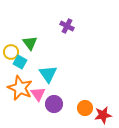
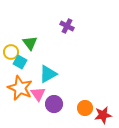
cyan triangle: rotated 36 degrees clockwise
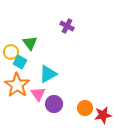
orange star: moved 3 px left, 3 px up; rotated 10 degrees clockwise
